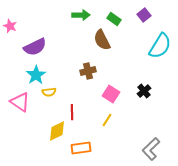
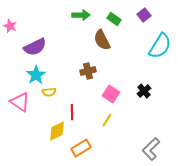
orange rectangle: rotated 24 degrees counterclockwise
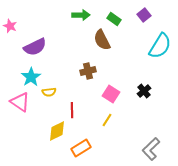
cyan star: moved 5 px left, 2 px down
red line: moved 2 px up
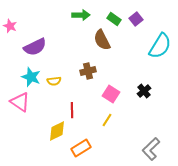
purple square: moved 8 px left, 4 px down
cyan star: rotated 18 degrees counterclockwise
yellow semicircle: moved 5 px right, 11 px up
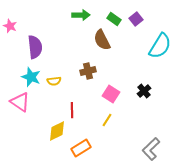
purple semicircle: rotated 70 degrees counterclockwise
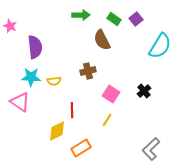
cyan star: rotated 18 degrees counterclockwise
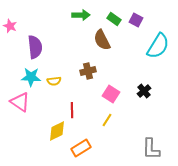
purple square: moved 1 px down; rotated 24 degrees counterclockwise
cyan semicircle: moved 2 px left
gray L-shape: rotated 45 degrees counterclockwise
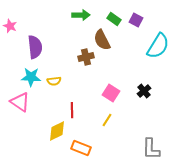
brown cross: moved 2 px left, 14 px up
pink square: moved 1 px up
orange rectangle: rotated 54 degrees clockwise
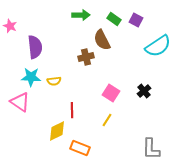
cyan semicircle: rotated 24 degrees clockwise
orange rectangle: moved 1 px left
